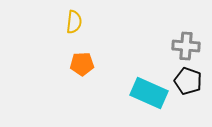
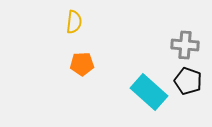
gray cross: moved 1 px left, 1 px up
cyan rectangle: moved 1 px up; rotated 18 degrees clockwise
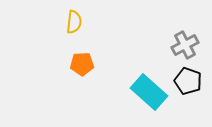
gray cross: rotated 32 degrees counterclockwise
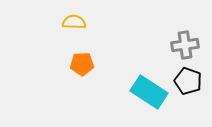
yellow semicircle: rotated 95 degrees counterclockwise
gray cross: rotated 20 degrees clockwise
cyan rectangle: rotated 9 degrees counterclockwise
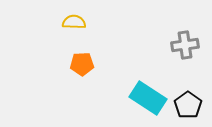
black pentagon: moved 24 px down; rotated 16 degrees clockwise
cyan rectangle: moved 1 px left, 6 px down
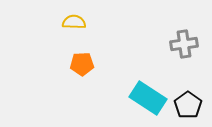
gray cross: moved 1 px left, 1 px up
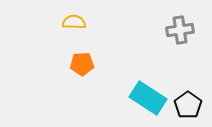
gray cross: moved 4 px left, 14 px up
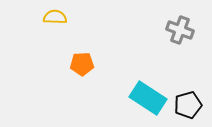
yellow semicircle: moved 19 px left, 5 px up
gray cross: rotated 28 degrees clockwise
black pentagon: rotated 20 degrees clockwise
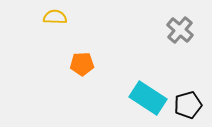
gray cross: rotated 20 degrees clockwise
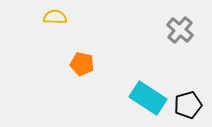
orange pentagon: rotated 15 degrees clockwise
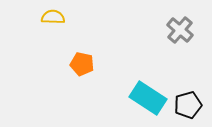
yellow semicircle: moved 2 px left
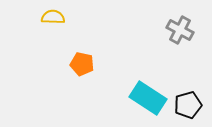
gray cross: rotated 12 degrees counterclockwise
